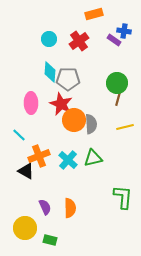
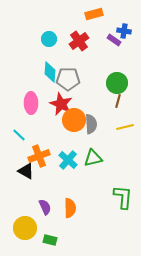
brown line: moved 2 px down
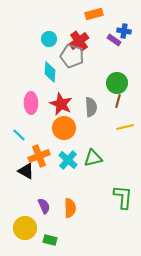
gray pentagon: moved 4 px right, 23 px up; rotated 15 degrees clockwise
orange circle: moved 10 px left, 8 px down
gray semicircle: moved 17 px up
purple semicircle: moved 1 px left, 1 px up
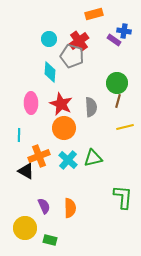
cyan line: rotated 48 degrees clockwise
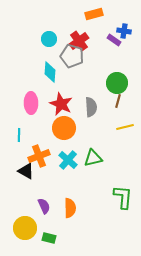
green rectangle: moved 1 px left, 2 px up
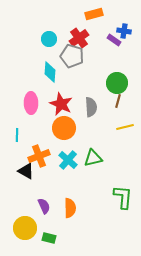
red cross: moved 3 px up
cyan line: moved 2 px left
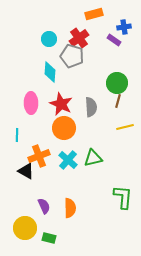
blue cross: moved 4 px up; rotated 16 degrees counterclockwise
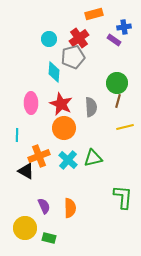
gray pentagon: moved 1 px right, 1 px down; rotated 30 degrees counterclockwise
cyan diamond: moved 4 px right
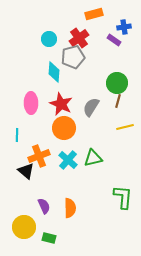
gray semicircle: rotated 144 degrees counterclockwise
black triangle: rotated 12 degrees clockwise
yellow circle: moved 1 px left, 1 px up
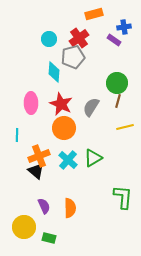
green triangle: rotated 18 degrees counterclockwise
black triangle: moved 10 px right
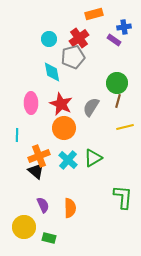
cyan diamond: moved 2 px left; rotated 15 degrees counterclockwise
purple semicircle: moved 1 px left, 1 px up
